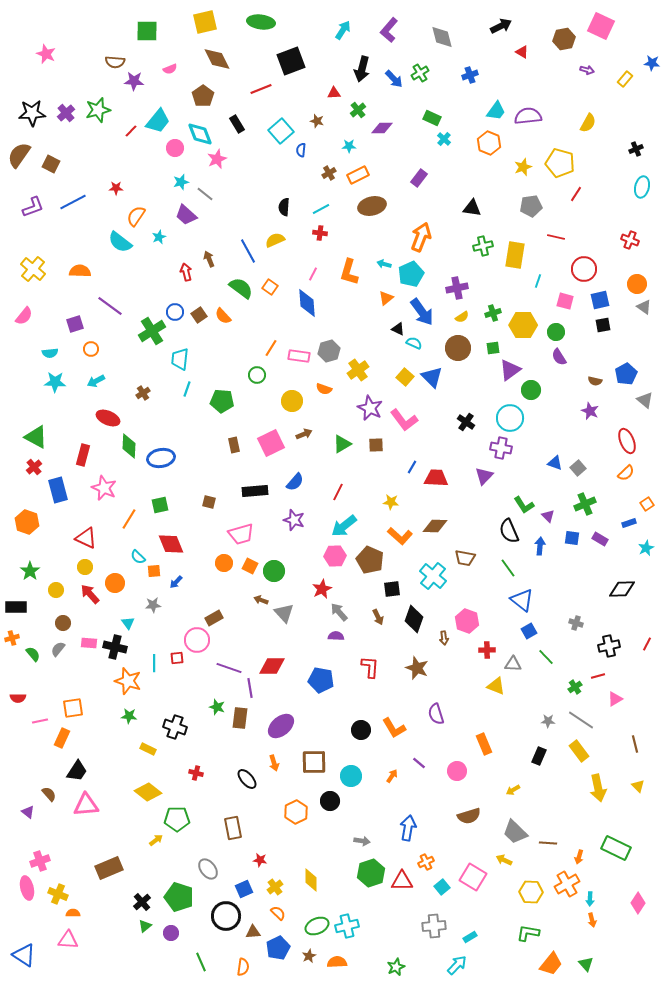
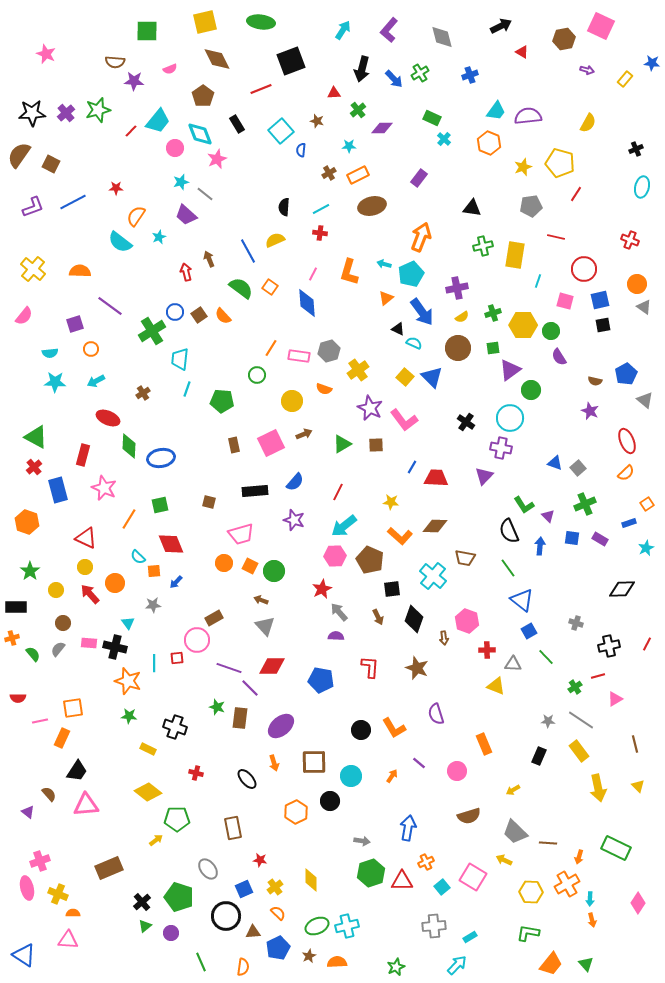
green circle at (556, 332): moved 5 px left, 1 px up
gray triangle at (284, 613): moved 19 px left, 13 px down
purple line at (250, 688): rotated 36 degrees counterclockwise
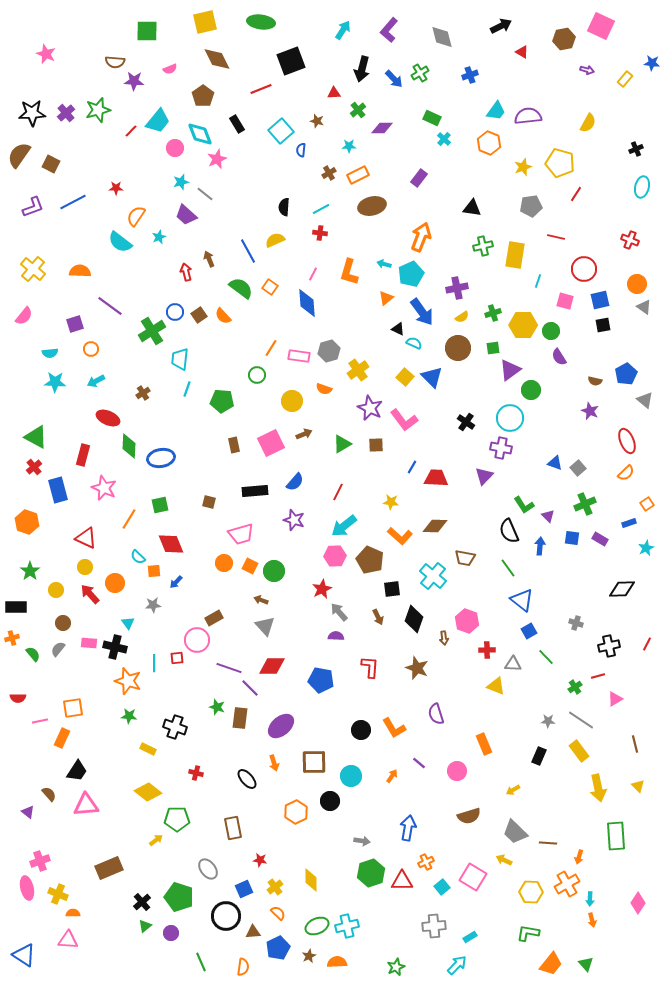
green rectangle at (616, 848): moved 12 px up; rotated 60 degrees clockwise
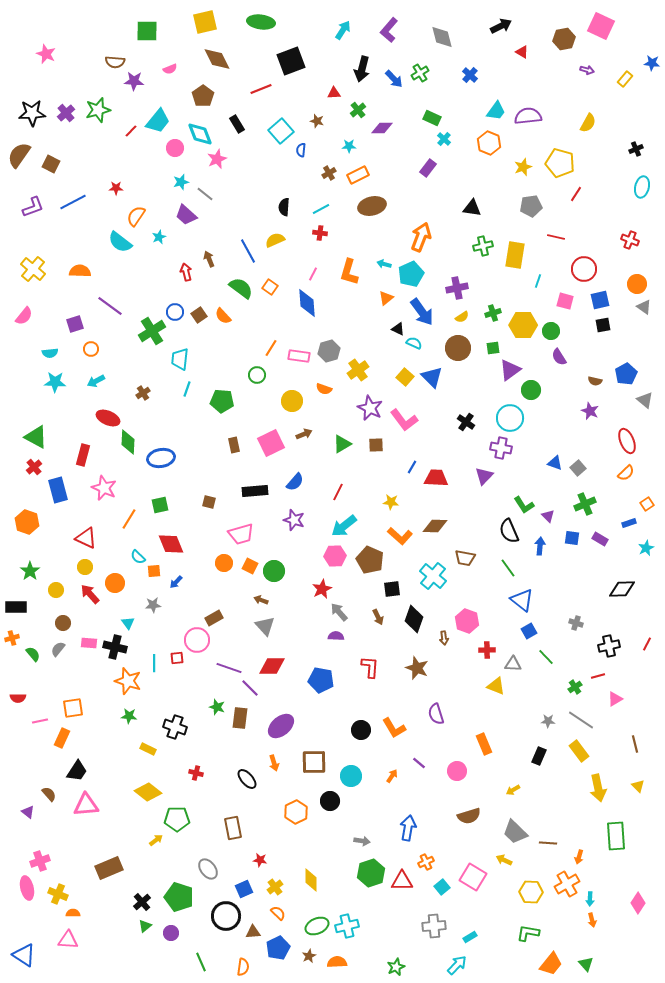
blue cross at (470, 75): rotated 28 degrees counterclockwise
purple rectangle at (419, 178): moved 9 px right, 10 px up
green diamond at (129, 446): moved 1 px left, 4 px up
